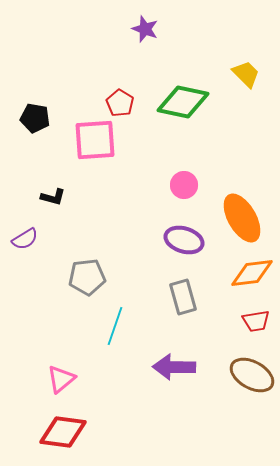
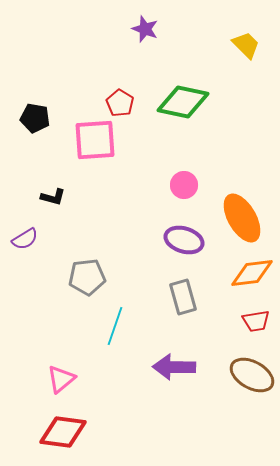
yellow trapezoid: moved 29 px up
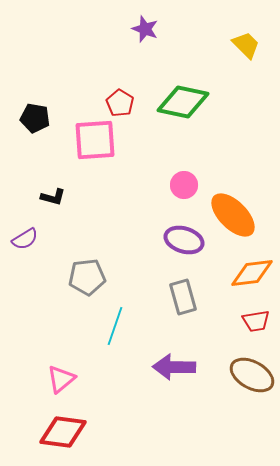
orange ellipse: moved 9 px left, 3 px up; rotated 15 degrees counterclockwise
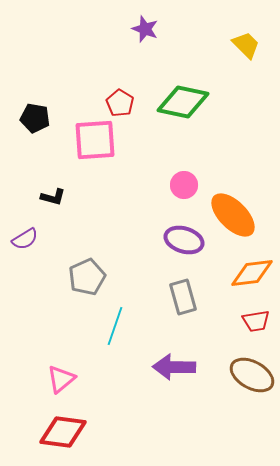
gray pentagon: rotated 18 degrees counterclockwise
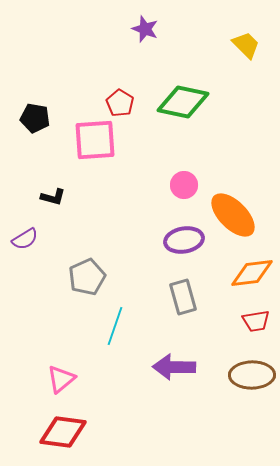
purple ellipse: rotated 27 degrees counterclockwise
brown ellipse: rotated 30 degrees counterclockwise
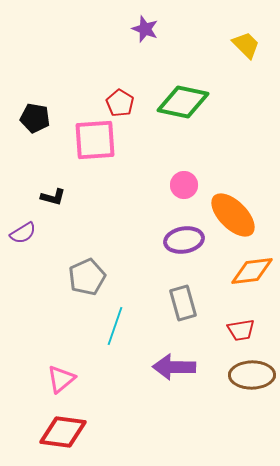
purple semicircle: moved 2 px left, 6 px up
orange diamond: moved 2 px up
gray rectangle: moved 6 px down
red trapezoid: moved 15 px left, 9 px down
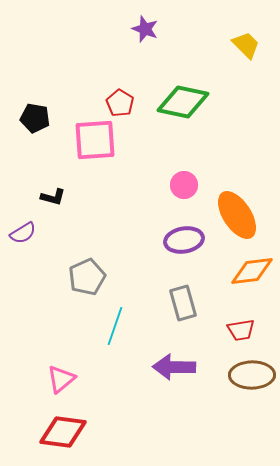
orange ellipse: moved 4 px right; rotated 12 degrees clockwise
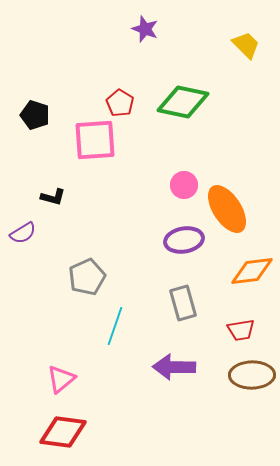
black pentagon: moved 3 px up; rotated 8 degrees clockwise
orange ellipse: moved 10 px left, 6 px up
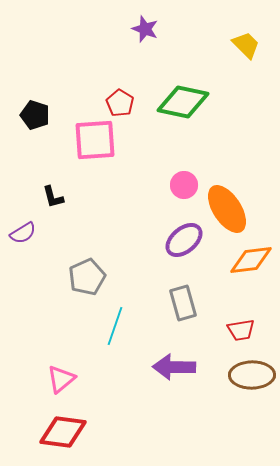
black L-shape: rotated 60 degrees clockwise
purple ellipse: rotated 30 degrees counterclockwise
orange diamond: moved 1 px left, 11 px up
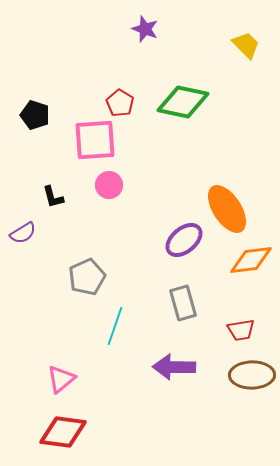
pink circle: moved 75 px left
